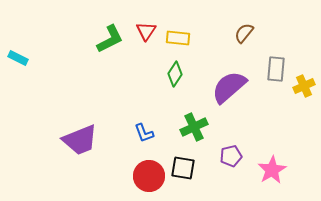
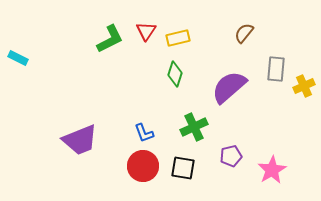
yellow rectangle: rotated 20 degrees counterclockwise
green diamond: rotated 15 degrees counterclockwise
red circle: moved 6 px left, 10 px up
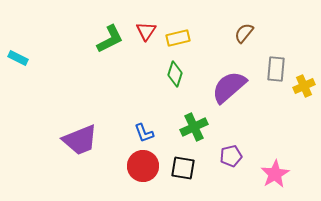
pink star: moved 3 px right, 4 px down
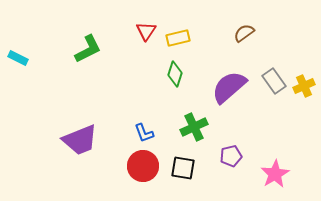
brown semicircle: rotated 15 degrees clockwise
green L-shape: moved 22 px left, 10 px down
gray rectangle: moved 2 px left, 12 px down; rotated 40 degrees counterclockwise
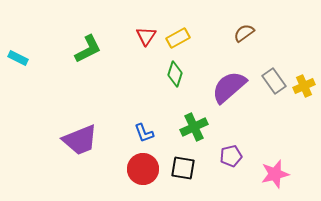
red triangle: moved 5 px down
yellow rectangle: rotated 15 degrees counterclockwise
red circle: moved 3 px down
pink star: rotated 16 degrees clockwise
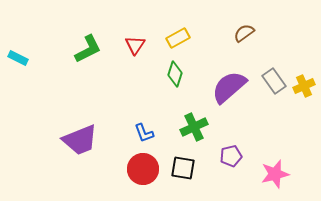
red triangle: moved 11 px left, 9 px down
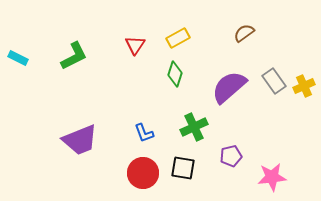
green L-shape: moved 14 px left, 7 px down
red circle: moved 4 px down
pink star: moved 3 px left, 3 px down; rotated 8 degrees clockwise
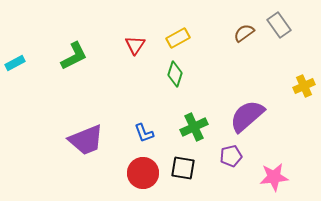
cyan rectangle: moved 3 px left, 5 px down; rotated 54 degrees counterclockwise
gray rectangle: moved 5 px right, 56 px up
purple semicircle: moved 18 px right, 29 px down
purple trapezoid: moved 6 px right
pink star: moved 2 px right
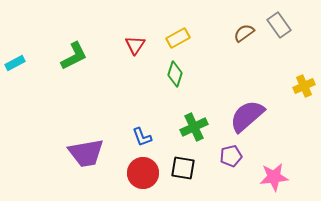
blue L-shape: moved 2 px left, 4 px down
purple trapezoid: moved 13 px down; rotated 12 degrees clockwise
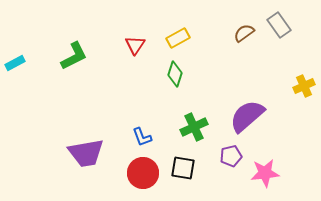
pink star: moved 9 px left, 4 px up
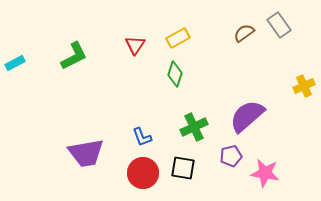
pink star: rotated 16 degrees clockwise
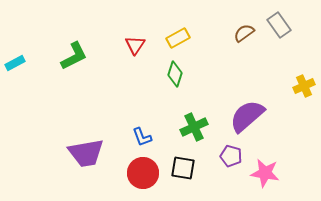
purple pentagon: rotated 30 degrees clockwise
